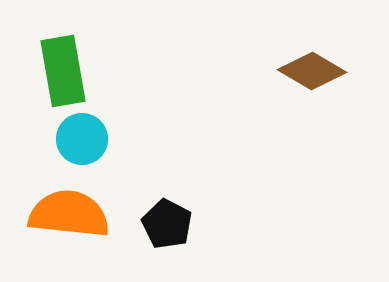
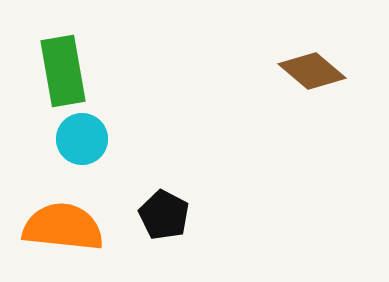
brown diamond: rotated 10 degrees clockwise
orange semicircle: moved 6 px left, 13 px down
black pentagon: moved 3 px left, 9 px up
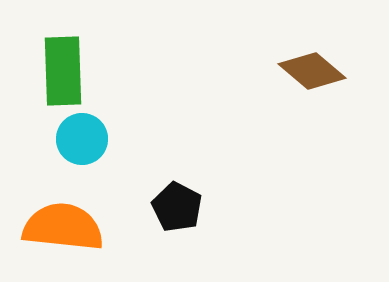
green rectangle: rotated 8 degrees clockwise
black pentagon: moved 13 px right, 8 px up
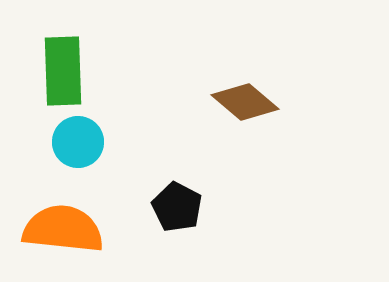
brown diamond: moved 67 px left, 31 px down
cyan circle: moved 4 px left, 3 px down
orange semicircle: moved 2 px down
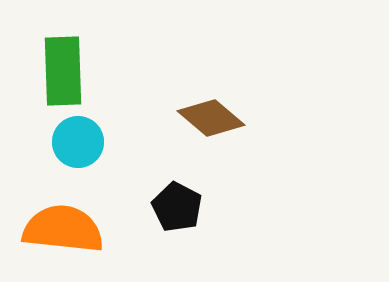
brown diamond: moved 34 px left, 16 px down
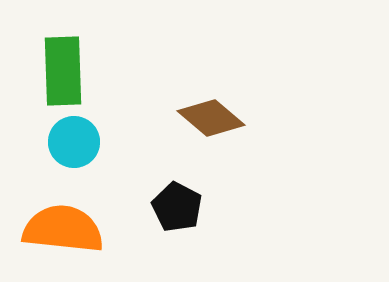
cyan circle: moved 4 px left
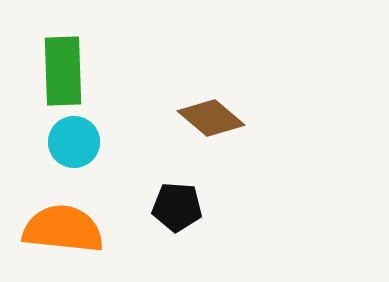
black pentagon: rotated 24 degrees counterclockwise
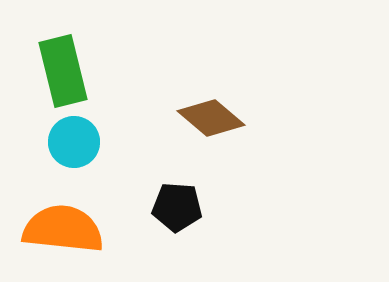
green rectangle: rotated 12 degrees counterclockwise
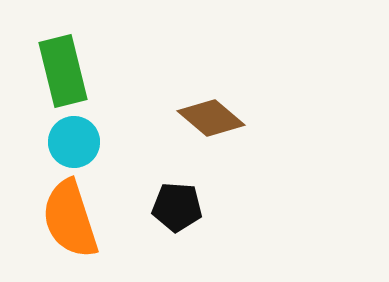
orange semicircle: moved 7 px right, 10 px up; rotated 114 degrees counterclockwise
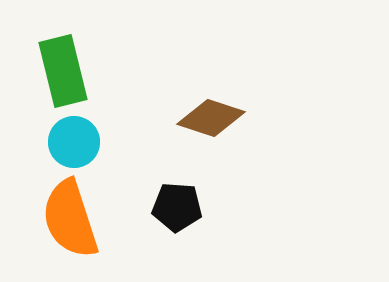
brown diamond: rotated 22 degrees counterclockwise
